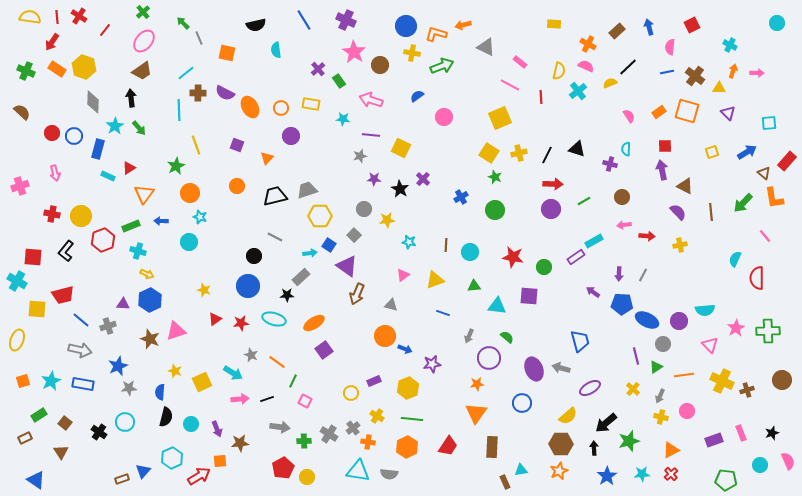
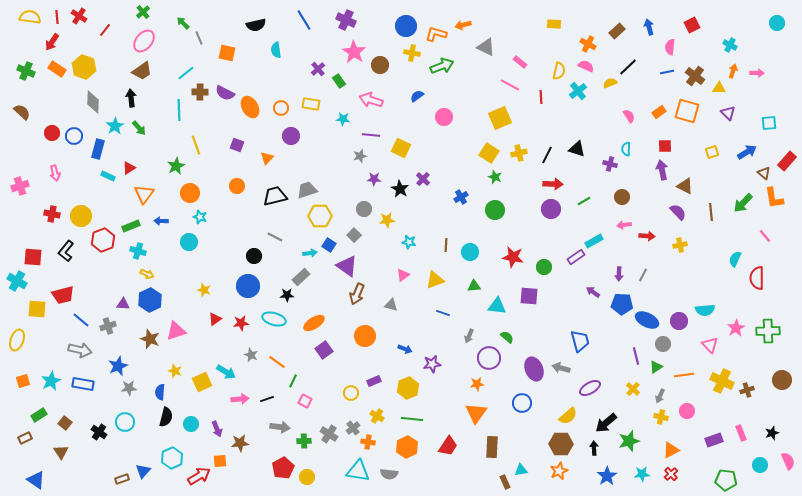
brown cross at (198, 93): moved 2 px right, 1 px up
orange circle at (385, 336): moved 20 px left
cyan arrow at (233, 373): moved 7 px left, 1 px up
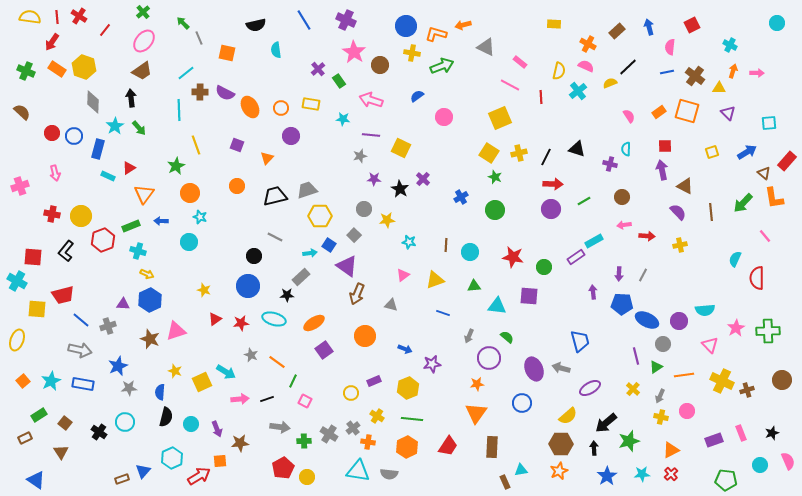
black line at (547, 155): moved 1 px left, 2 px down
purple arrow at (593, 292): rotated 48 degrees clockwise
orange square at (23, 381): rotated 24 degrees counterclockwise
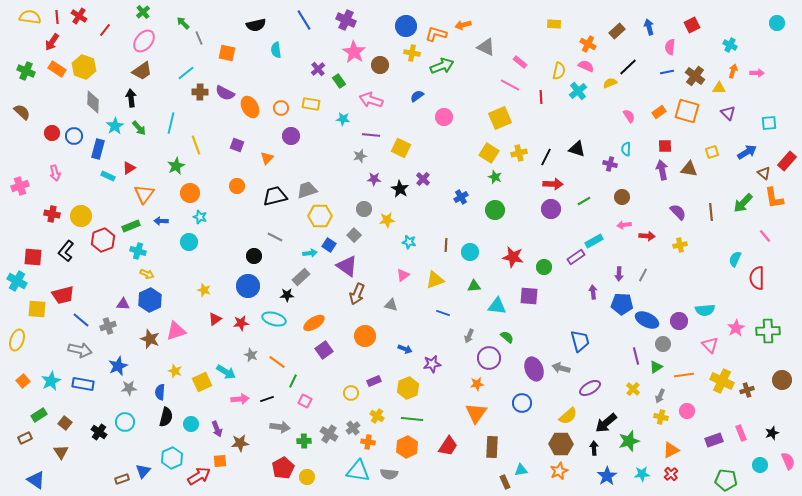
cyan line at (179, 110): moved 8 px left, 13 px down; rotated 15 degrees clockwise
brown triangle at (685, 186): moved 4 px right, 17 px up; rotated 18 degrees counterclockwise
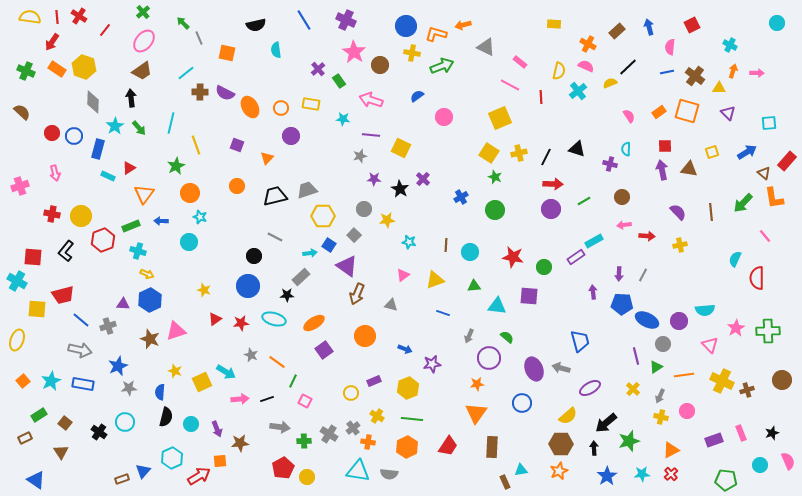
yellow hexagon at (320, 216): moved 3 px right
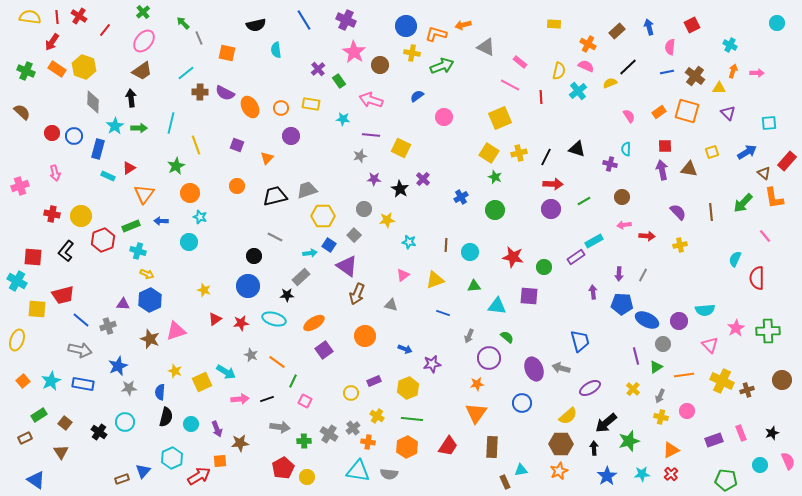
green arrow at (139, 128): rotated 49 degrees counterclockwise
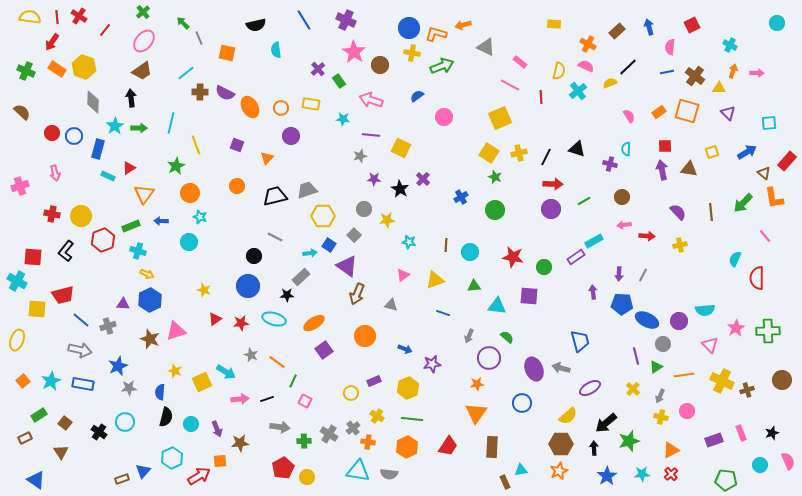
blue circle at (406, 26): moved 3 px right, 2 px down
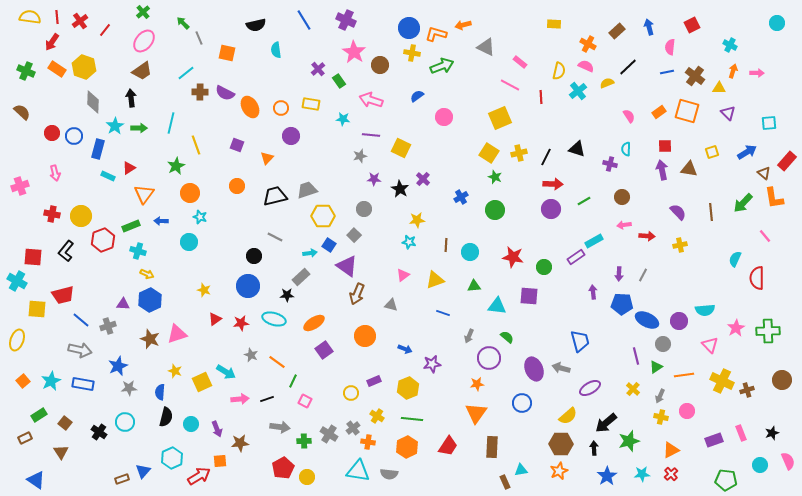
red cross at (79, 16): moved 1 px right, 5 px down; rotated 21 degrees clockwise
yellow semicircle at (610, 83): moved 3 px left
yellow star at (387, 220): moved 30 px right
pink triangle at (176, 331): moved 1 px right, 3 px down
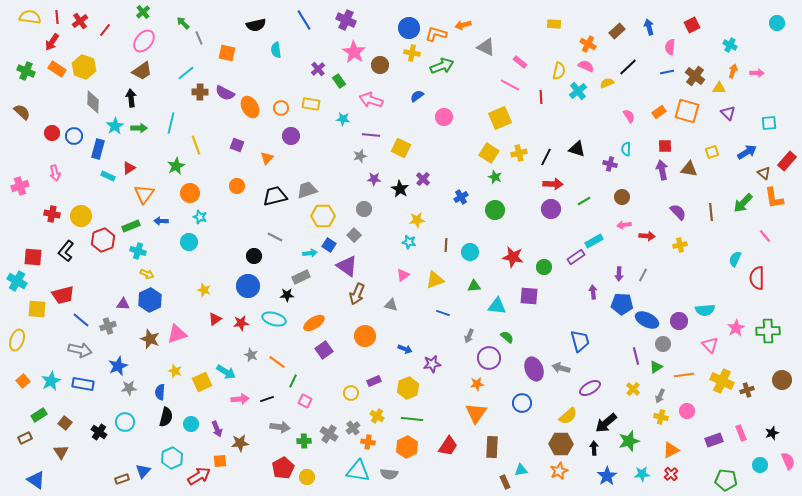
gray rectangle at (301, 277): rotated 18 degrees clockwise
